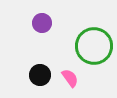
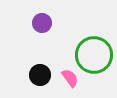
green circle: moved 9 px down
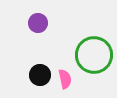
purple circle: moved 4 px left
pink semicircle: moved 5 px left, 1 px down; rotated 24 degrees clockwise
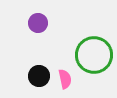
black circle: moved 1 px left, 1 px down
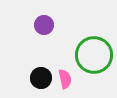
purple circle: moved 6 px right, 2 px down
black circle: moved 2 px right, 2 px down
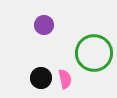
green circle: moved 2 px up
